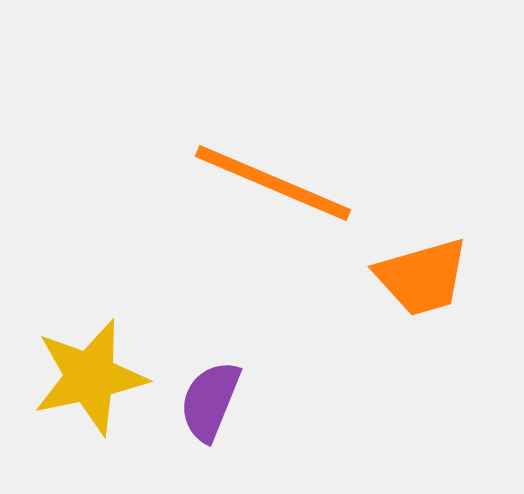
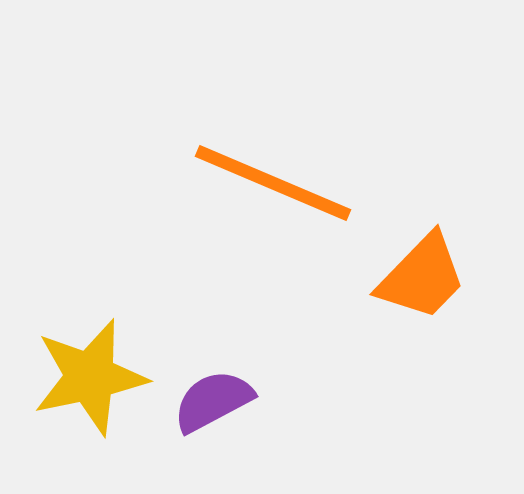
orange trapezoid: rotated 30 degrees counterclockwise
purple semicircle: moved 3 px right; rotated 40 degrees clockwise
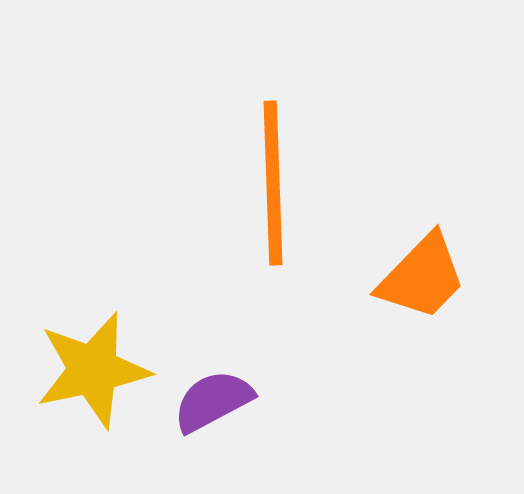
orange line: rotated 65 degrees clockwise
yellow star: moved 3 px right, 7 px up
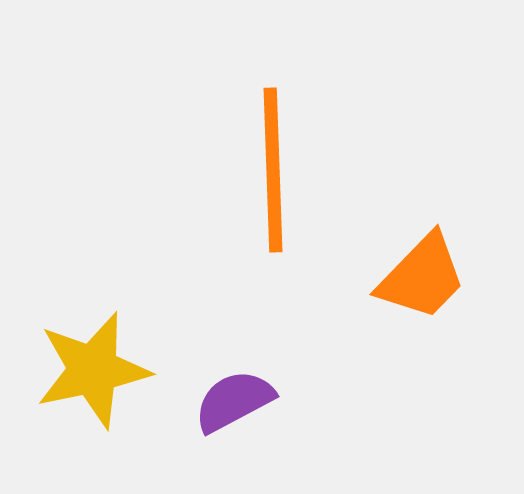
orange line: moved 13 px up
purple semicircle: moved 21 px right
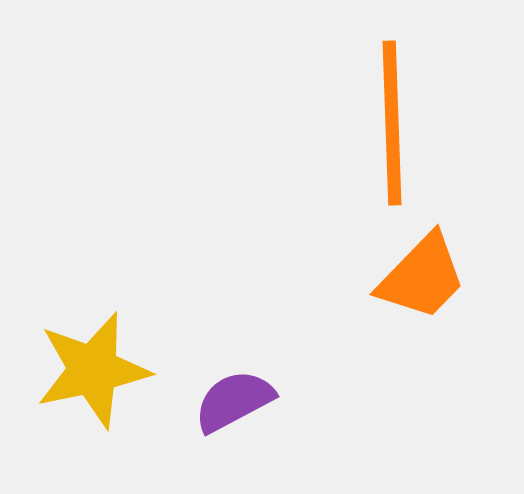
orange line: moved 119 px right, 47 px up
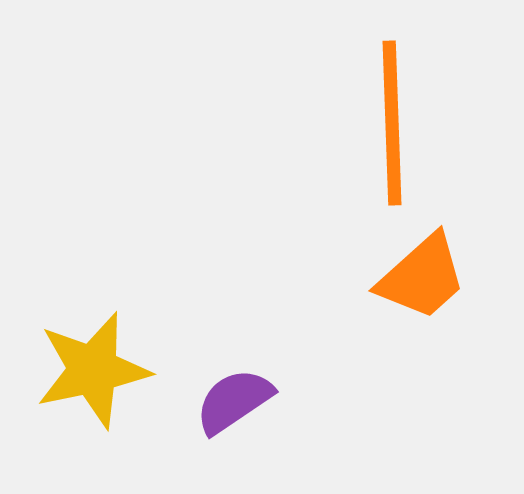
orange trapezoid: rotated 4 degrees clockwise
purple semicircle: rotated 6 degrees counterclockwise
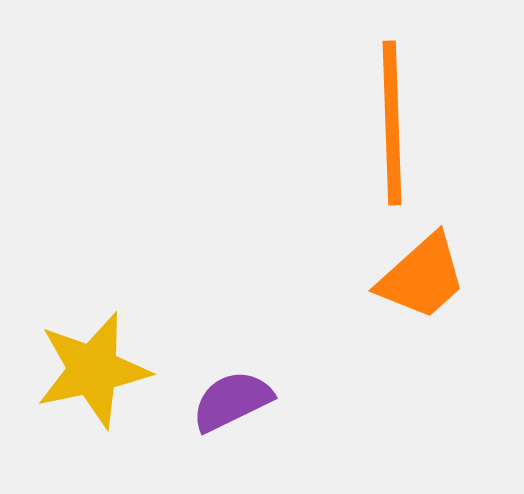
purple semicircle: moved 2 px left; rotated 8 degrees clockwise
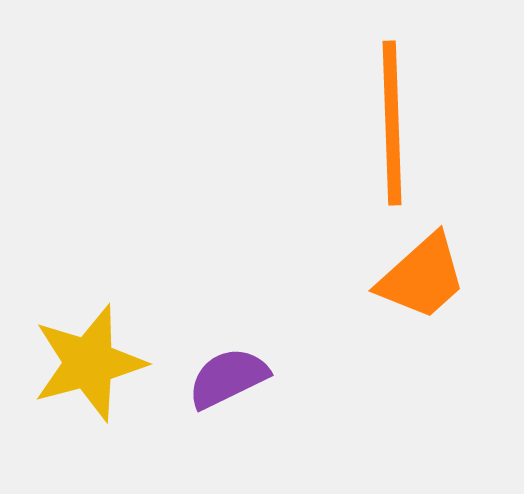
yellow star: moved 4 px left, 7 px up; rotated 3 degrees counterclockwise
purple semicircle: moved 4 px left, 23 px up
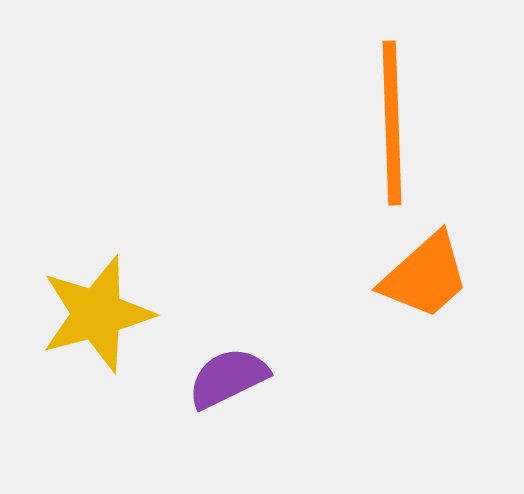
orange trapezoid: moved 3 px right, 1 px up
yellow star: moved 8 px right, 49 px up
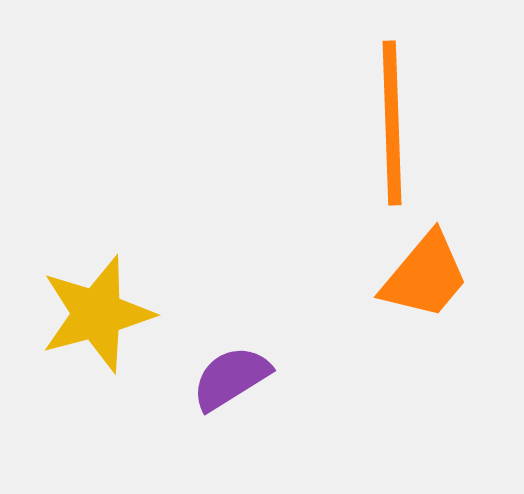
orange trapezoid: rotated 8 degrees counterclockwise
purple semicircle: moved 3 px right; rotated 6 degrees counterclockwise
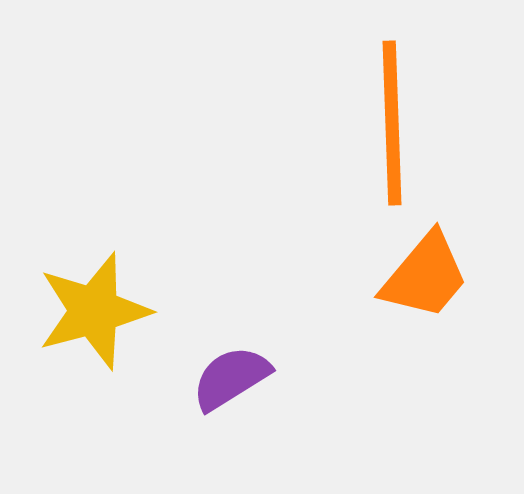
yellow star: moved 3 px left, 3 px up
